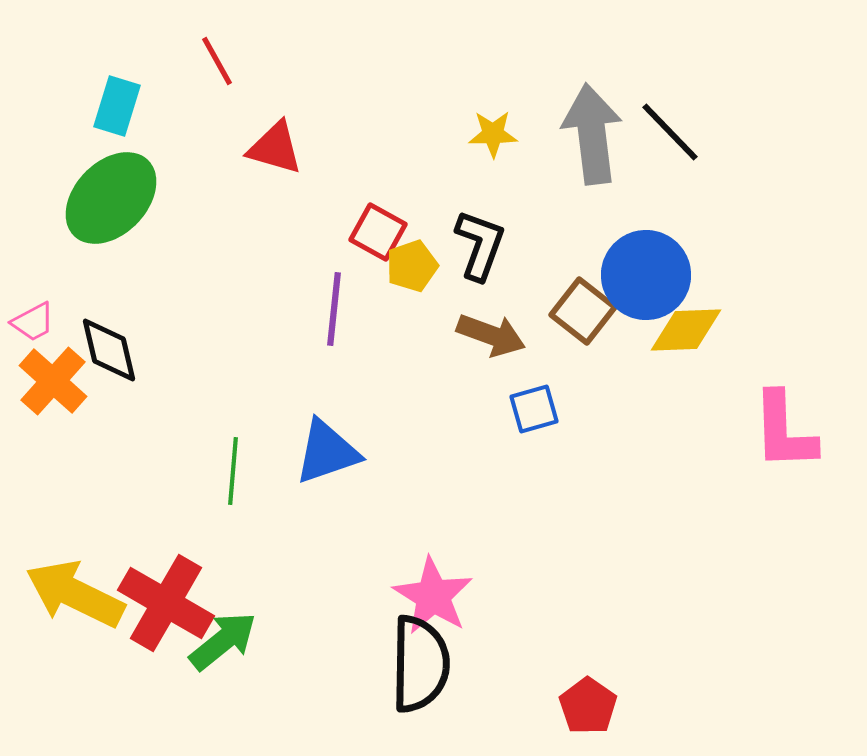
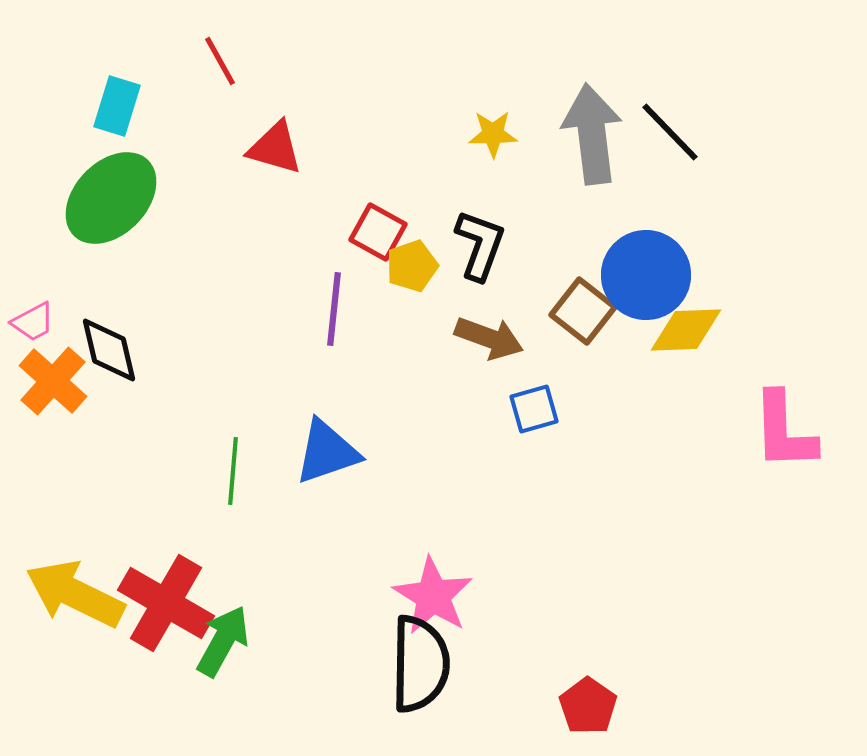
red line: moved 3 px right
brown arrow: moved 2 px left, 3 px down
green arrow: rotated 22 degrees counterclockwise
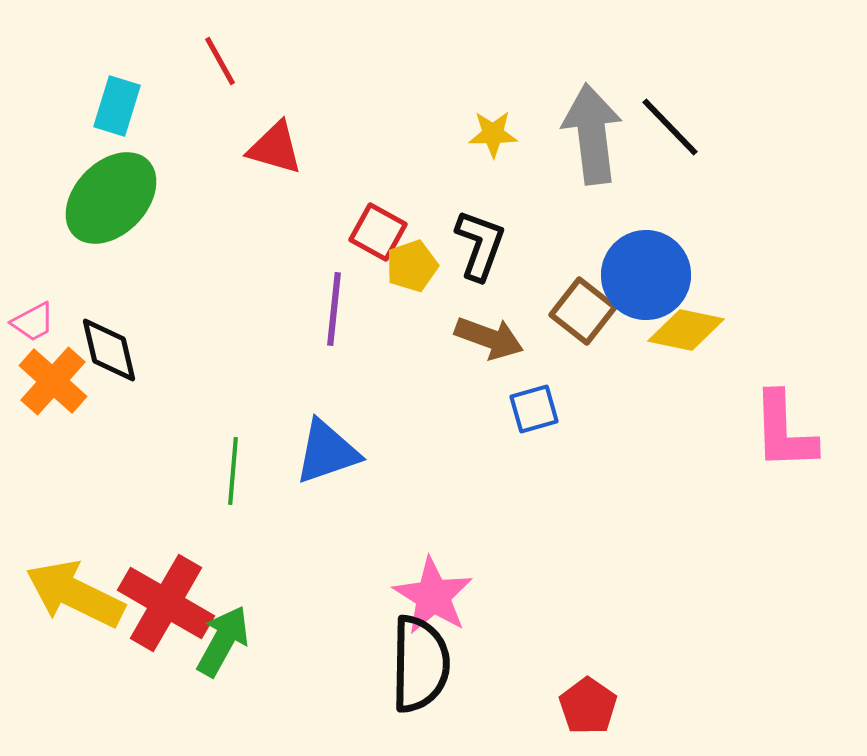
black line: moved 5 px up
yellow diamond: rotated 14 degrees clockwise
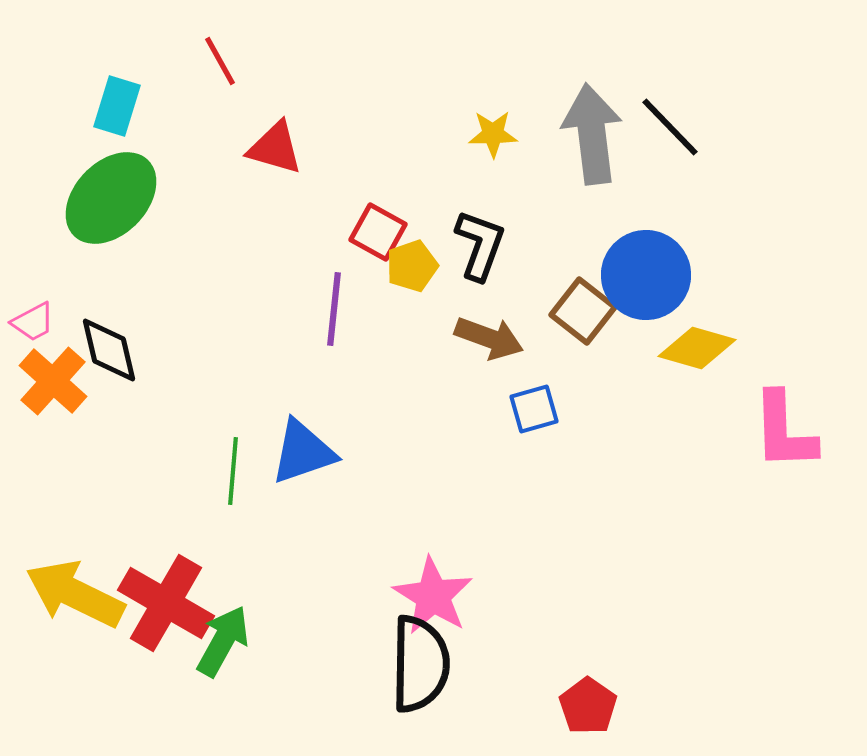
yellow diamond: moved 11 px right, 18 px down; rotated 4 degrees clockwise
blue triangle: moved 24 px left
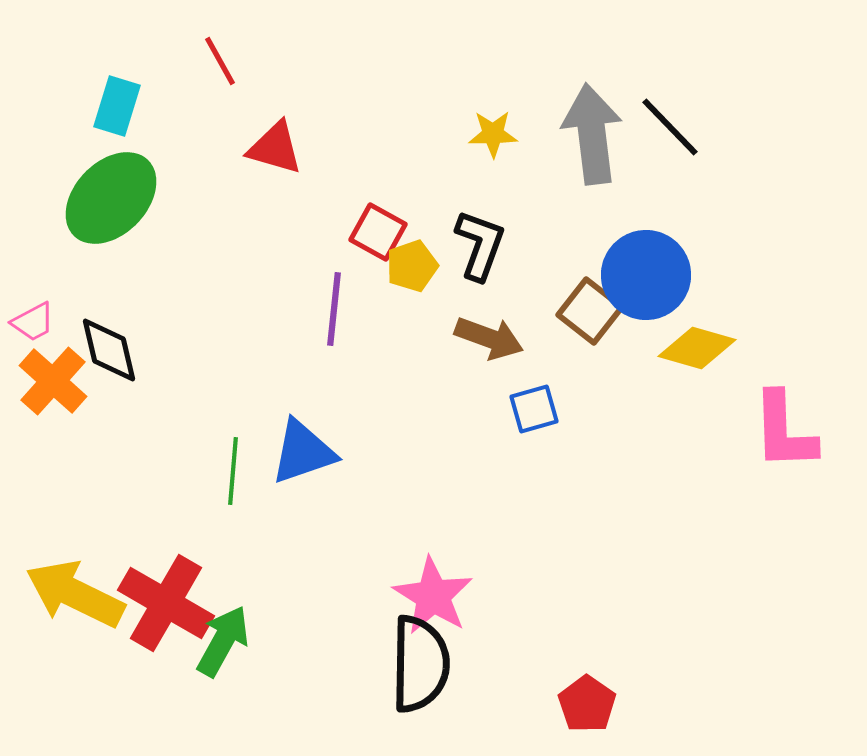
brown square: moved 7 px right
red pentagon: moved 1 px left, 2 px up
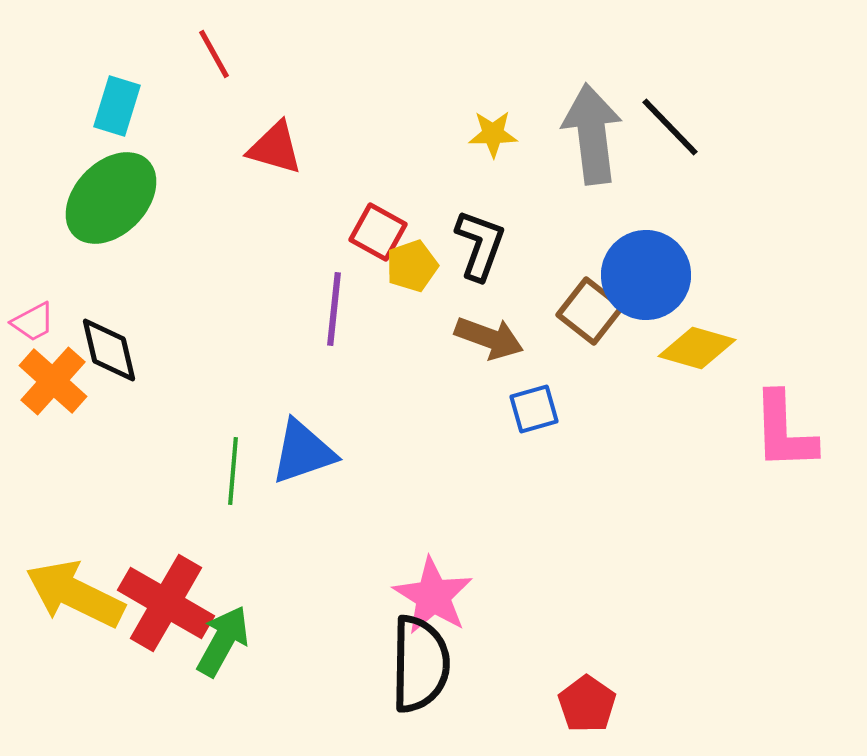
red line: moved 6 px left, 7 px up
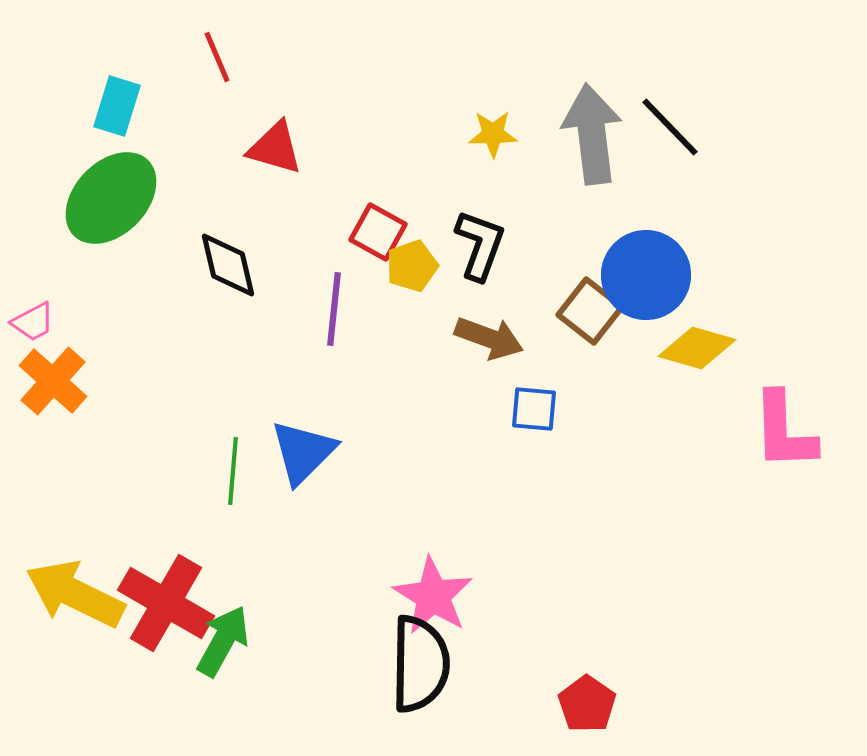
red line: moved 3 px right, 3 px down; rotated 6 degrees clockwise
black diamond: moved 119 px right, 85 px up
blue square: rotated 21 degrees clockwise
blue triangle: rotated 26 degrees counterclockwise
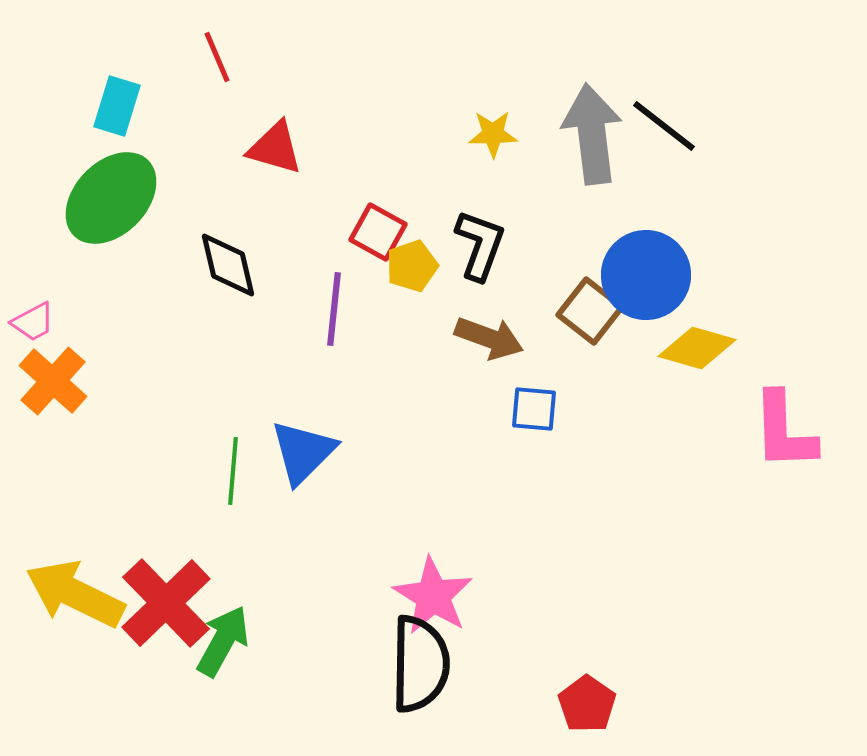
black line: moved 6 px left, 1 px up; rotated 8 degrees counterclockwise
red cross: rotated 16 degrees clockwise
